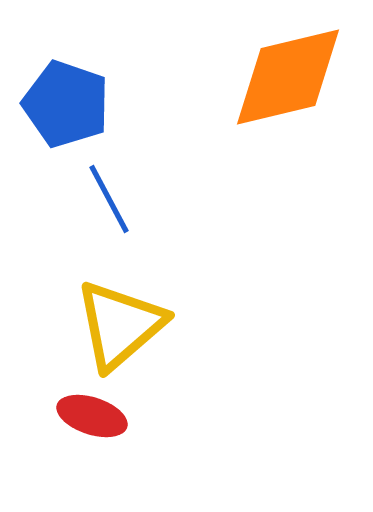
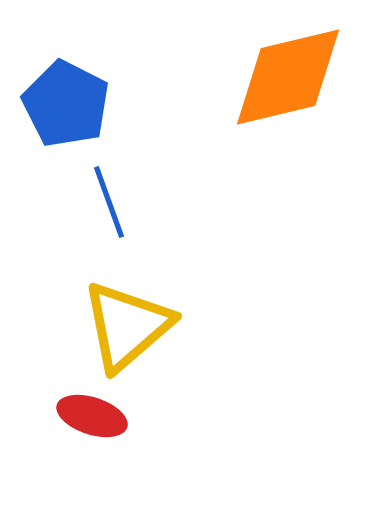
blue pentagon: rotated 8 degrees clockwise
blue line: moved 3 px down; rotated 8 degrees clockwise
yellow triangle: moved 7 px right, 1 px down
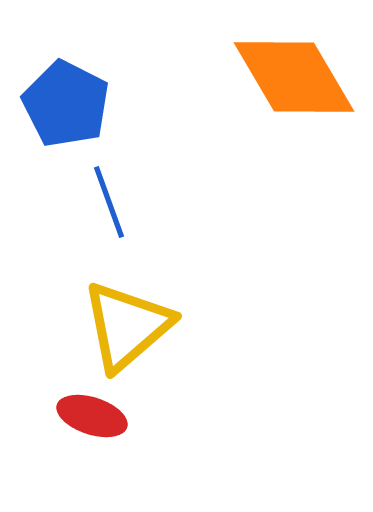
orange diamond: moved 6 px right; rotated 73 degrees clockwise
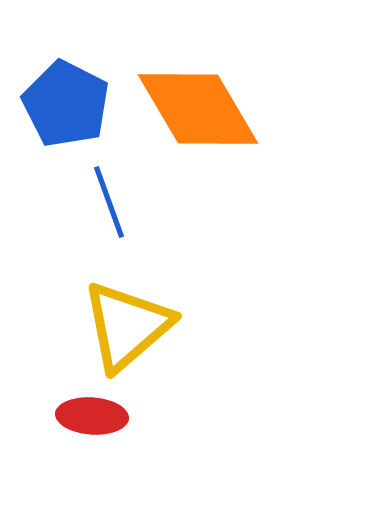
orange diamond: moved 96 px left, 32 px down
red ellipse: rotated 14 degrees counterclockwise
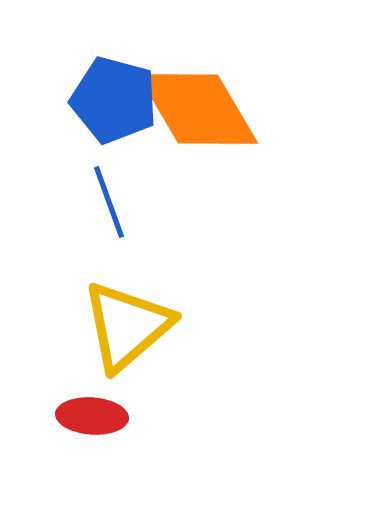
blue pentagon: moved 48 px right, 4 px up; rotated 12 degrees counterclockwise
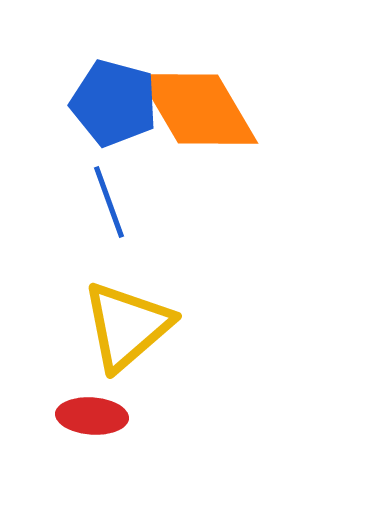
blue pentagon: moved 3 px down
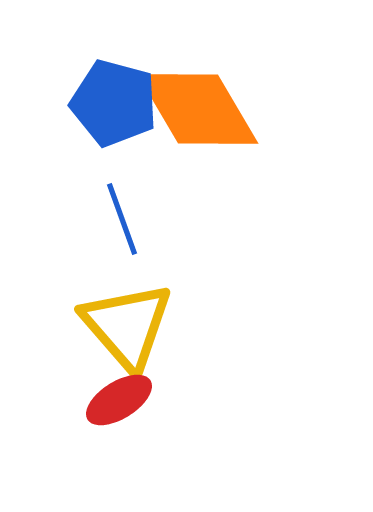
blue line: moved 13 px right, 17 px down
yellow triangle: rotated 30 degrees counterclockwise
red ellipse: moved 27 px right, 16 px up; rotated 36 degrees counterclockwise
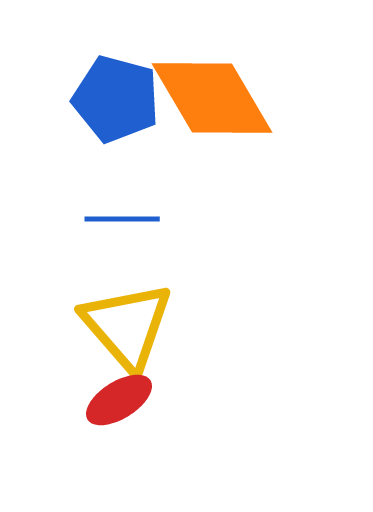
blue pentagon: moved 2 px right, 4 px up
orange diamond: moved 14 px right, 11 px up
blue line: rotated 70 degrees counterclockwise
